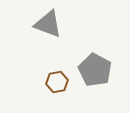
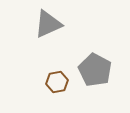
gray triangle: rotated 44 degrees counterclockwise
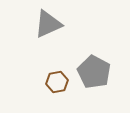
gray pentagon: moved 1 px left, 2 px down
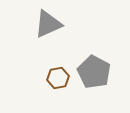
brown hexagon: moved 1 px right, 4 px up
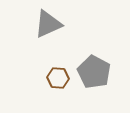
brown hexagon: rotated 15 degrees clockwise
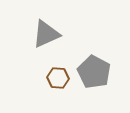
gray triangle: moved 2 px left, 10 px down
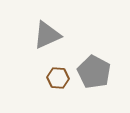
gray triangle: moved 1 px right, 1 px down
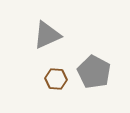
brown hexagon: moved 2 px left, 1 px down
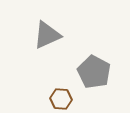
brown hexagon: moved 5 px right, 20 px down
